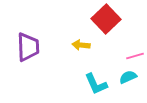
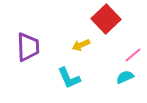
yellow arrow: rotated 30 degrees counterclockwise
pink line: moved 2 px left, 1 px up; rotated 24 degrees counterclockwise
cyan semicircle: moved 3 px left
cyan L-shape: moved 27 px left, 6 px up
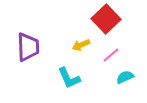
pink line: moved 22 px left
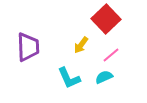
yellow arrow: rotated 30 degrees counterclockwise
cyan semicircle: moved 21 px left
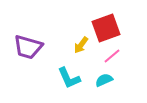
red square: moved 9 px down; rotated 24 degrees clockwise
purple trapezoid: rotated 108 degrees clockwise
pink line: moved 1 px right, 1 px down
cyan semicircle: moved 3 px down
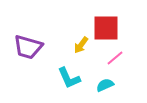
red square: rotated 20 degrees clockwise
pink line: moved 3 px right, 2 px down
cyan semicircle: moved 1 px right, 5 px down
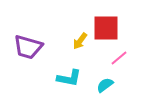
yellow arrow: moved 1 px left, 4 px up
pink line: moved 4 px right
cyan L-shape: rotated 55 degrees counterclockwise
cyan semicircle: rotated 12 degrees counterclockwise
